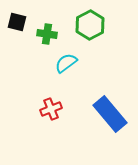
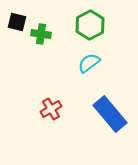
green cross: moved 6 px left
cyan semicircle: moved 23 px right
red cross: rotated 10 degrees counterclockwise
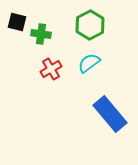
red cross: moved 40 px up
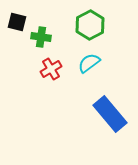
green cross: moved 3 px down
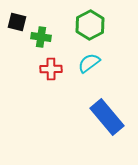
red cross: rotated 30 degrees clockwise
blue rectangle: moved 3 px left, 3 px down
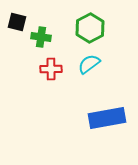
green hexagon: moved 3 px down
cyan semicircle: moved 1 px down
blue rectangle: moved 1 px down; rotated 60 degrees counterclockwise
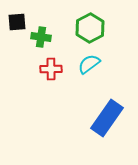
black square: rotated 18 degrees counterclockwise
blue rectangle: rotated 45 degrees counterclockwise
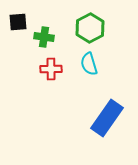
black square: moved 1 px right
green cross: moved 3 px right
cyan semicircle: rotated 70 degrees counterclockwise
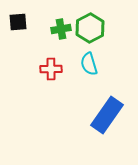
green cross: moved 17 px right, 8 px up; rotated 18 degrees counterclockwise
blue rectangle: moved 3 px up
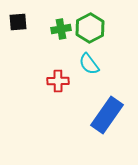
cyan semicircle: rotated 20 degrees counterclockwise
red cross: moved 7 px right, 12 px down
